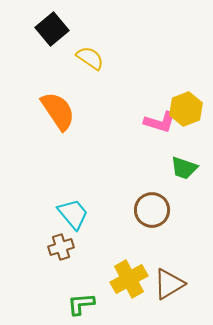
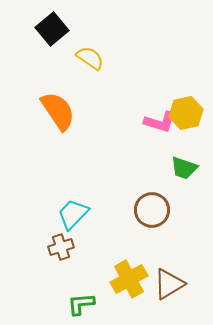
yellow hexagon: moved 4 px down; rotated 8 degrees clockwise
cyan trapezoid: rotated 96 degrees counterclockwise
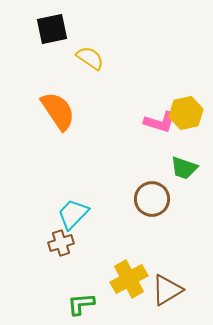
black square: rotated 28 degrees clockwise
brown circle: moved 11 px up
brown cross: moved 4 px up
brown triangle: moved 2 px left, 6 px down
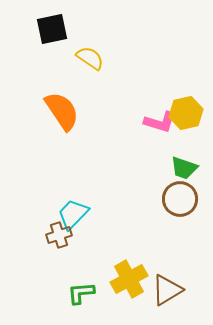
orange semicircle: moved 4 px right
brown circle: moved 28 px right
brown cross: moved 2 px left, 8 px up
green L-shape: moved 11 px up
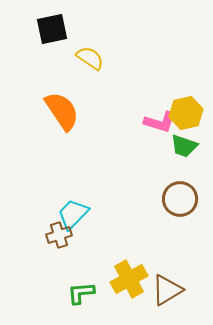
green trapezoid: moved 22 px up
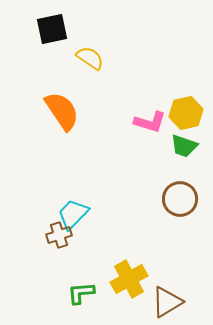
pink L-shape: moved 10 px left
brown triangle: moved 12 px down
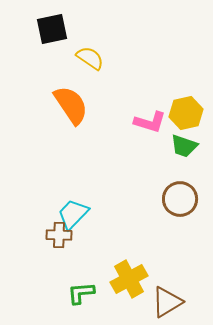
orange semicircle: moved 9 px right, 6 px up
brown cross: rotated 20 degrees clockwise
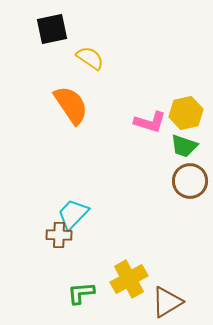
brown circle: moved 10 px right, 18 px up
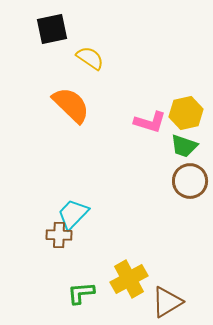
orange semicircle: rotated 12 degrees counterclockwise
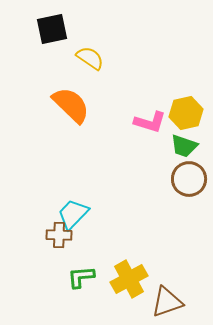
brown circle: moved 1 px left, 2 px up
green L-shape: moved 16 px up
brown triangle: rotated 12 degrees clockwise
